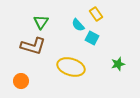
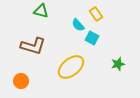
green triangle: moved 11 px up; rotated 49 degrees counterclockwise
yellow ellipse: rotated 56 degrees counterclockwise
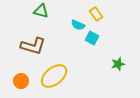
cyan semicircle: rotated 24 degrees counterclockwise
yellow ellipse: moved 17 px left, 9 px down
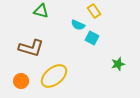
yellow rectangle: moved 2 px left, 3 px up
brown L-shape: moved 2 px left, 2 px down
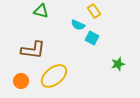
brown L-shape: moved 2 px right, 2 px down; rotated 10 degrees counterclockwise
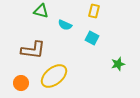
yellow rectangle: rotated 48 degrees clockwise
cyan semicircle: moved 13 px left
orange circle: moved 2 px down
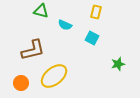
yellow rectangle: moved 2 px right, 1 px down
brown L-shape: rotated 20 degrees counterclockwise
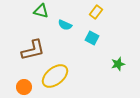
yellow rectangle: rotated 24 degrees clockwise
yellow ellipse: moved 1 px right
orange circle: moved 3 px right, 4 px down
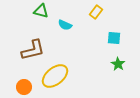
cyan square: moved 22 px right; rotated 24 degrees counterclockwise
green star: rotated 24 degrees counterclockwise
